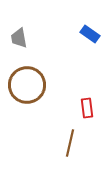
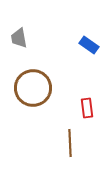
blue rectangle: moved 1 px left, 11 px down
brown circle: moved 6 px right, 3 px down
brown line: rotated 16 degrees counterclockwise
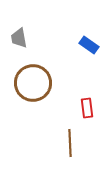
brown circle: moved 5 px up
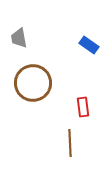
red rectangle: moved 4 px left, 1 px up
